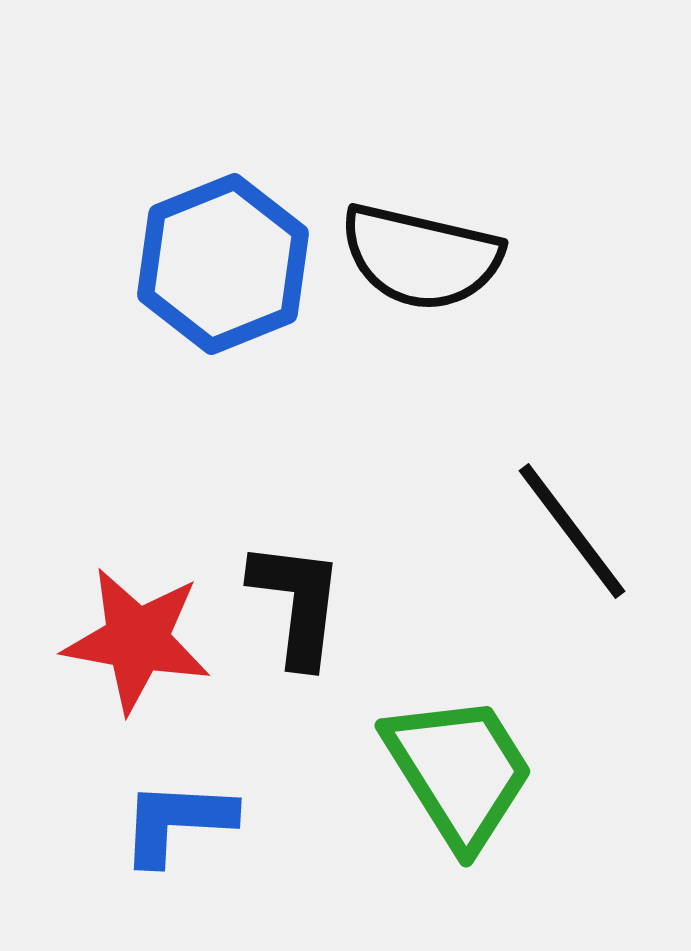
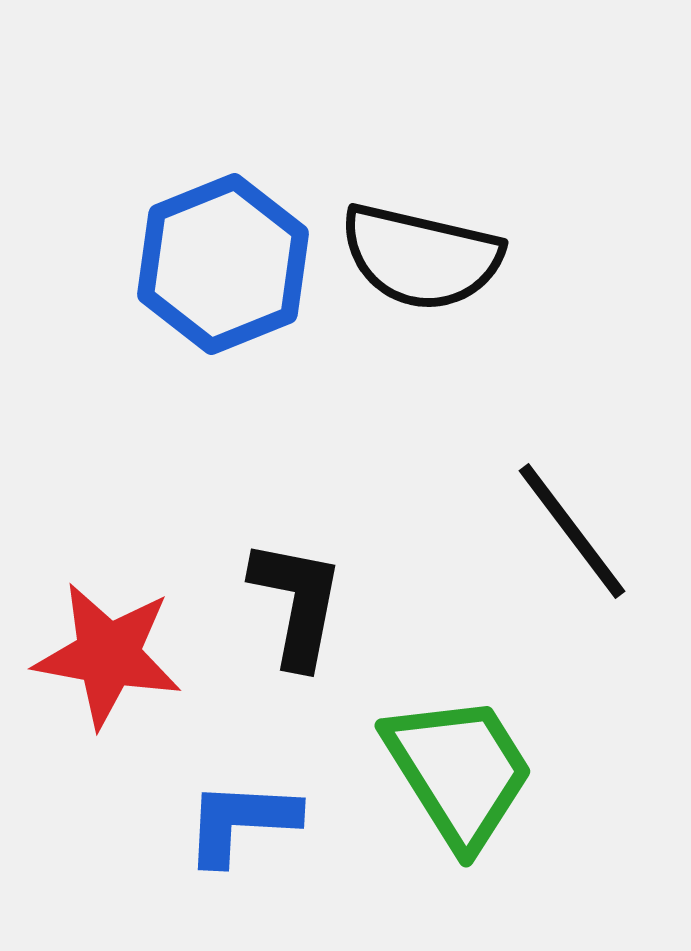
black L-shape: rotated 4 degrees clockwise
red star: moved 29 px left, 15 px down
blue L-shape: moved 64 px right
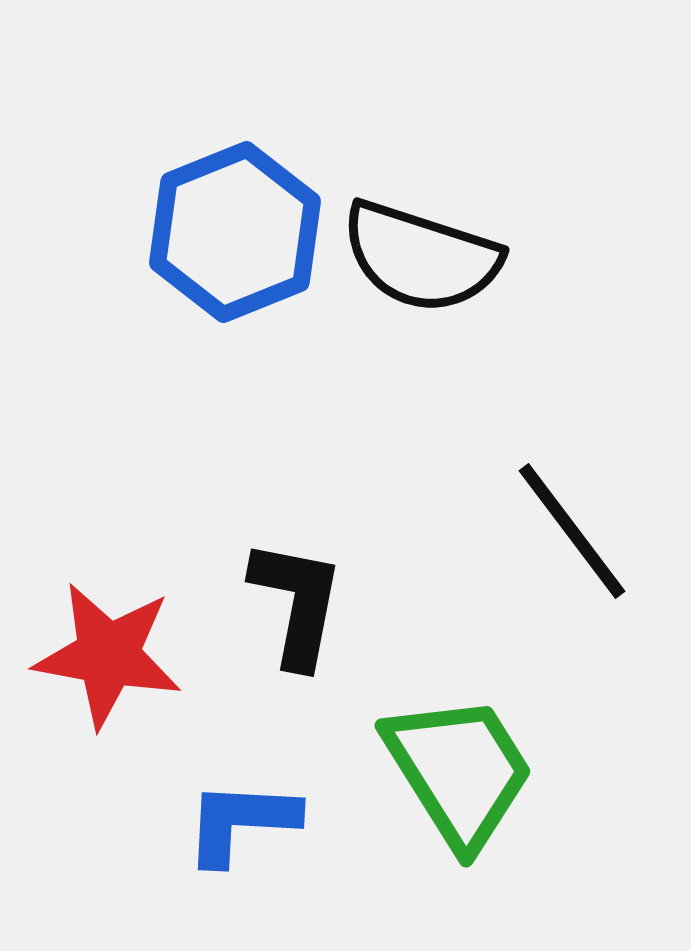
black semicircle: rotated 5 degrees clockwise
blue hexagon: moved 12 px right, 32 px up
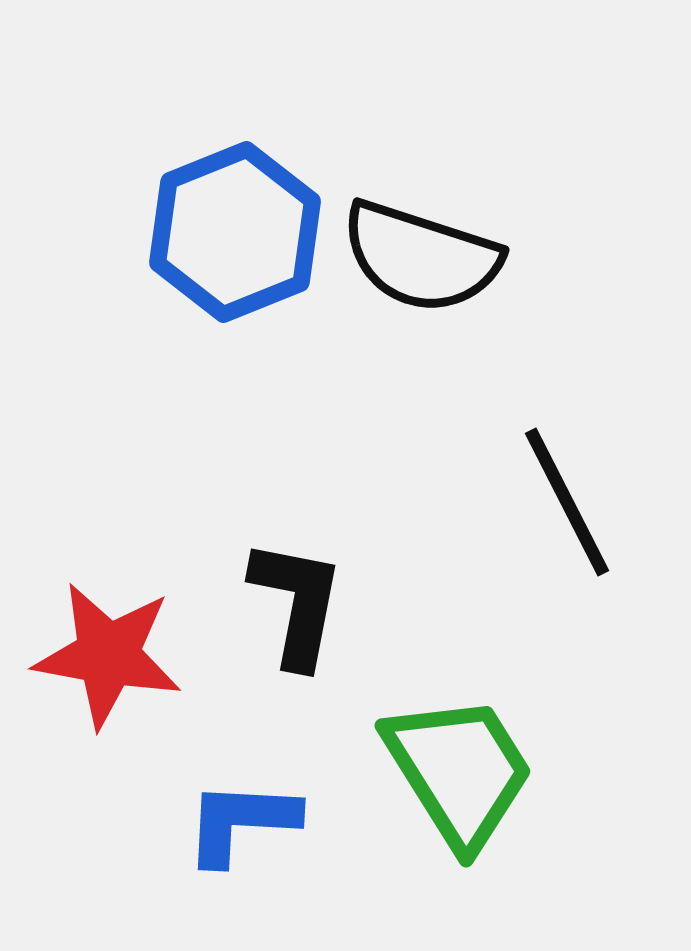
black line: moved 5 px left, 29 px up; rotated 10 degrees clockwise
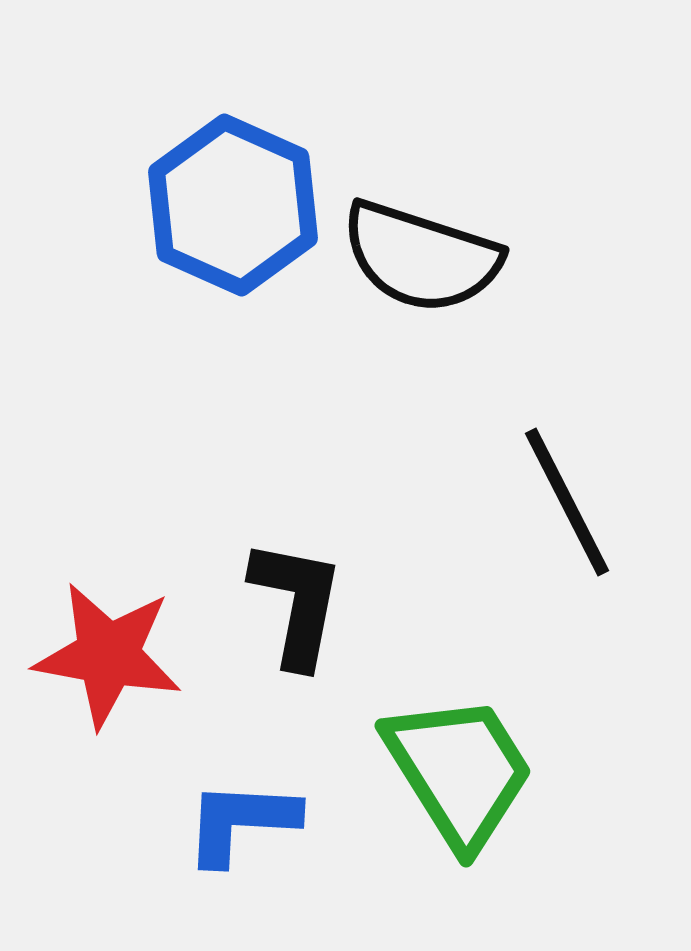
blue hexagon: moved 2 px left, 27 px up; rotated 14 degrees counterclockwise
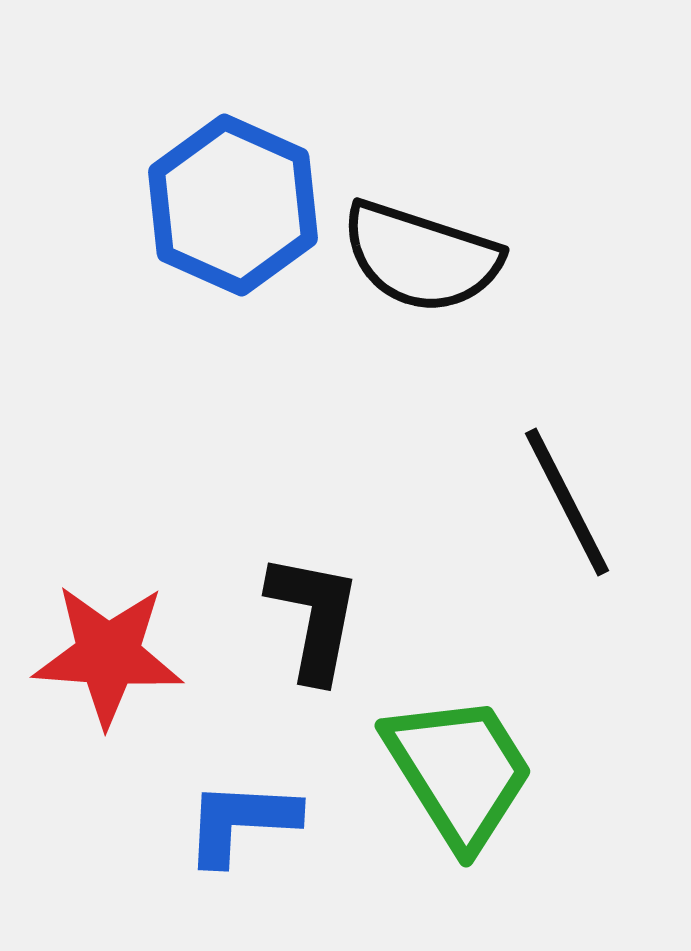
black L-shape: moved 17 px right, 14 px down
red star: rotated 6 degrees counterclockwise
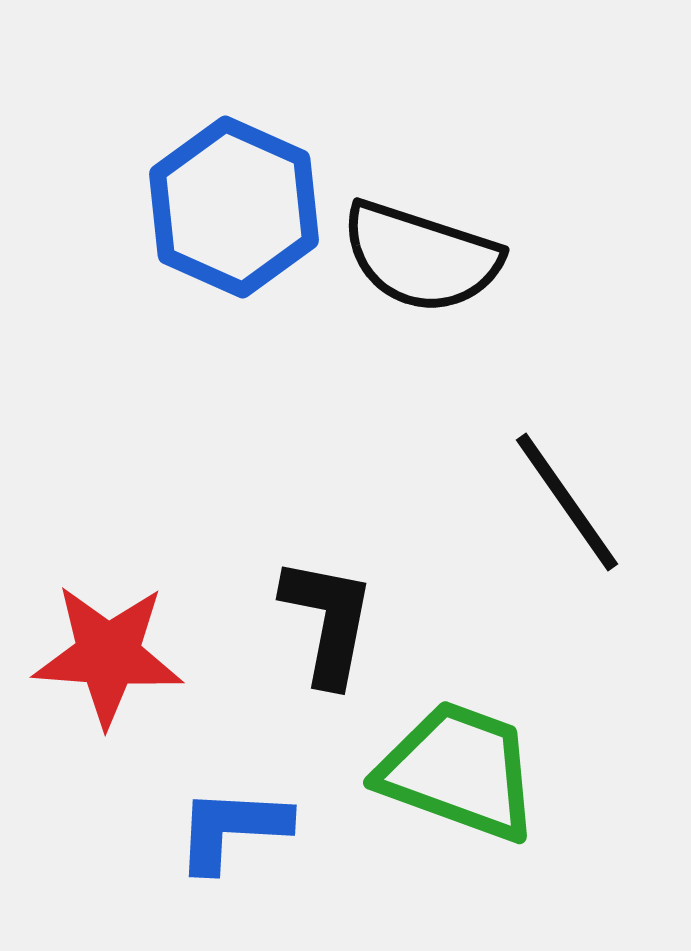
blue hexagon: moved 1 px right, 2 px down
black line: rotated 8 degrees counterclockwise
black L-shape: moved 14 px right, 4 px down
green trapezoid: rotated 38 degrees counterclockwise
blue L-shape: moved 9 px left, 7 px down
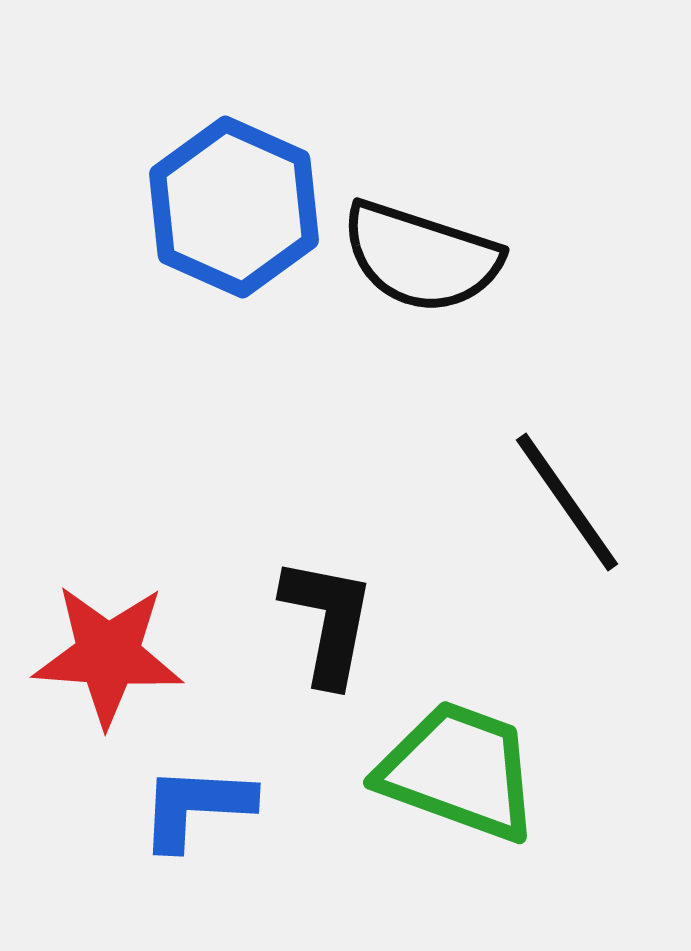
blue L-shape: moved 36 px left, 22 px up
